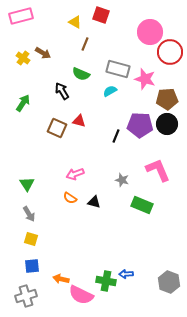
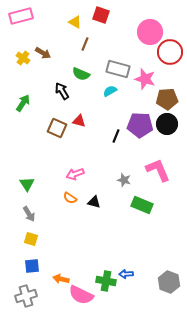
gray star: moved 2 px right
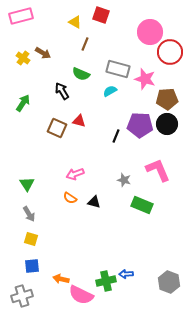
green cross: rotated 24 degrees counterclockwise
gray cross: moved 4 px left
